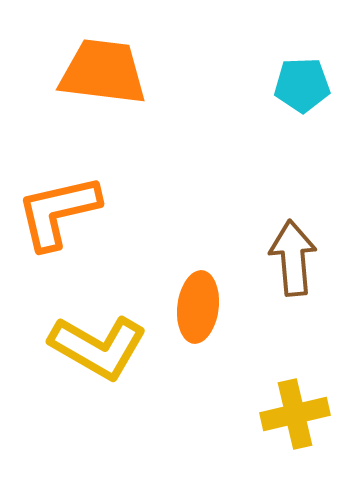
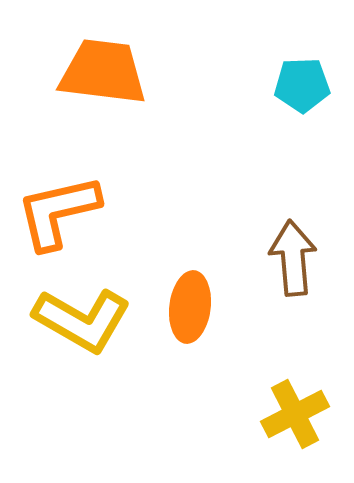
orange ellipse: moved 8 px left
yellow L-shape: moved 16 px left, 27 px up
yellow cross: rotated 14 degrees counterclockwise
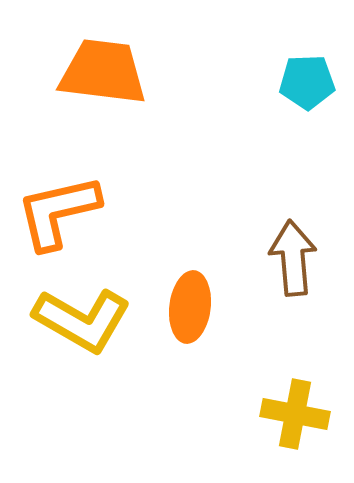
cyan pentagon: moved 5 px right, 3 px up
yellow cross: rotated 38 degrees clockwise
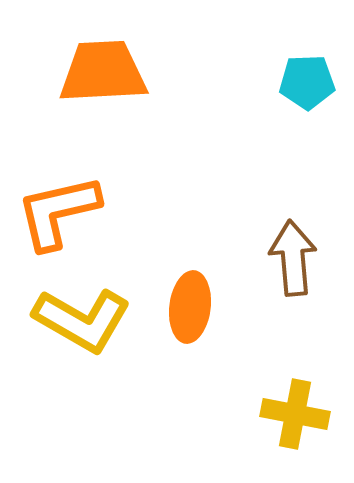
orange trapezoid: rotated 10 degrees counterclockwise
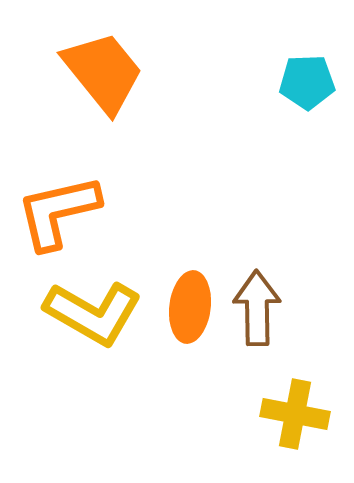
orange trapezoid: rotated 54 degrees clockwise
brown arrow: moved 36 px left, 50 px down; rotated 4 degrees clockwise
yellow L-shape: moved 11 px right, 7 px up
